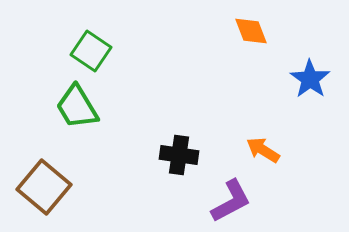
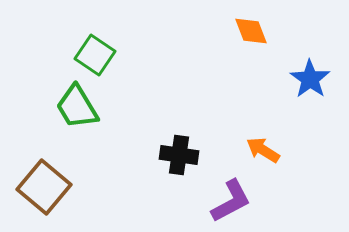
green square: moved 4 px right, 4 px down
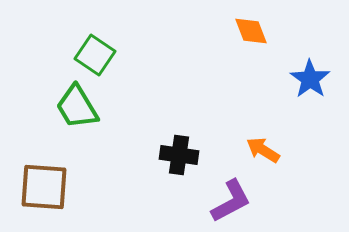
brown square: rotated 36 degrees counterclockwise
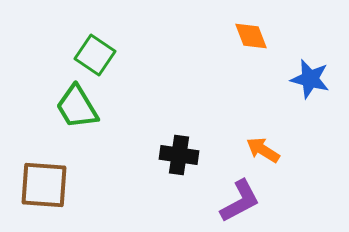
orange diamond: moved 5 px down
blue star: rotated 21 degrees counterclockwise
brown square: moved 2 px up
purple L-shape: moved 9 px right
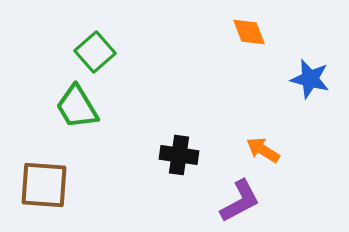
orange diamond: moved 2 px left, 4 px up
green square: moved 3 px up; rotated 15 degrees clockwise
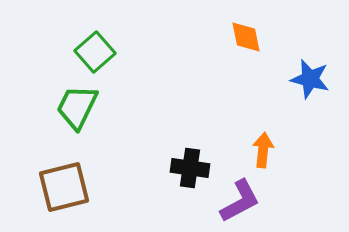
orange diamond: moved 3 px left, 5 px down; rotated 9 degrees clockwise
green trapezoid: rotated 57 degrees clockwise
orange arrow: rotated 64 degrees clockwise
black cross: moved 11 px right, 13 px down
brown square: moved 20 px right, 2 px down; rotated 18 degrees counterclockwise
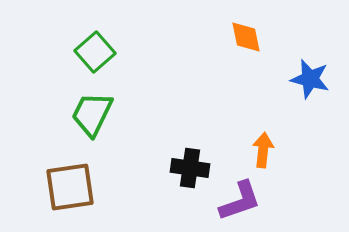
green trapezoid: moved 15 px right, 7 px down
brown square: moved 6 px right; rotated 6 degrees clockwise
purple L-shape: rotated 9 degrees clockwise
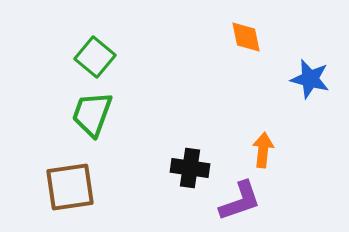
green square: moved 5 px down; rotated 9 degrees counterclockwise
green trapezoid: rotated 6 degrees counterclockwise
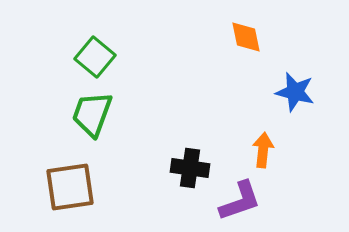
blue star: moved 15 px left, 13 px down
